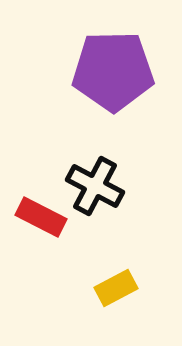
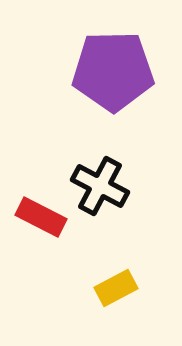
black cross: moved 5 px right
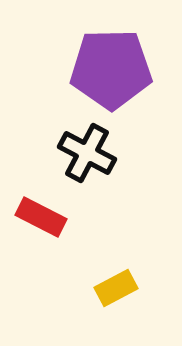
purple pentagon: moved 2 px left, 2 px up
black cross: moved 13 px left, 33 px up
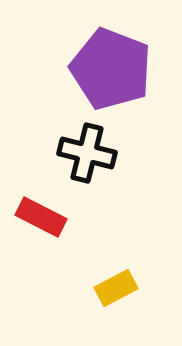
purple pentagon: rotated 22 degrees clockwise
black cross: rotated 14 degrees counterclockwise
